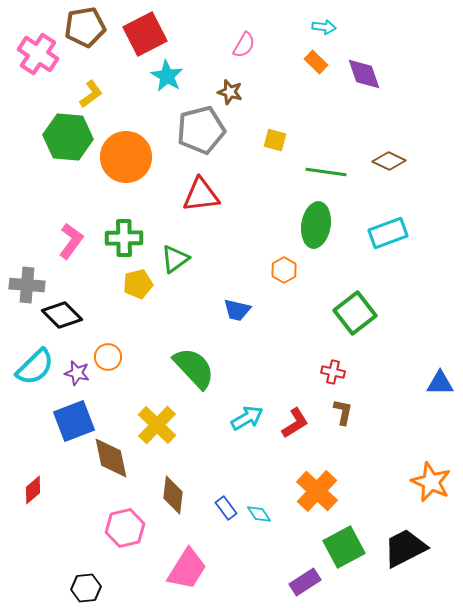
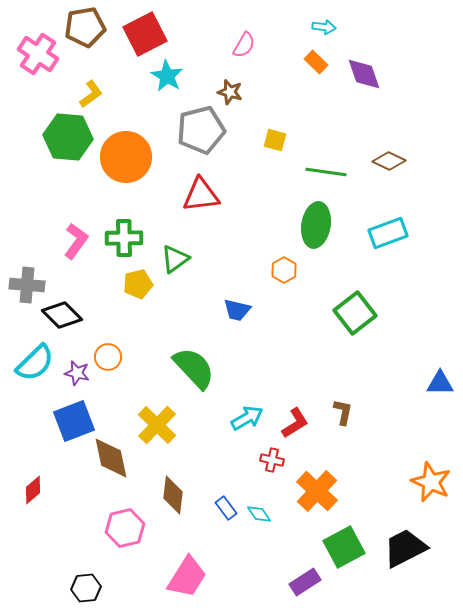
pink L-shape at (71, 241): moved 5 px right
cyan semicircle at (35, 367): moved 4 px up
red cross at (333, 372): moved 61 px left, 88 px down
pink trapezoid at (187, 569): moved 8 px down
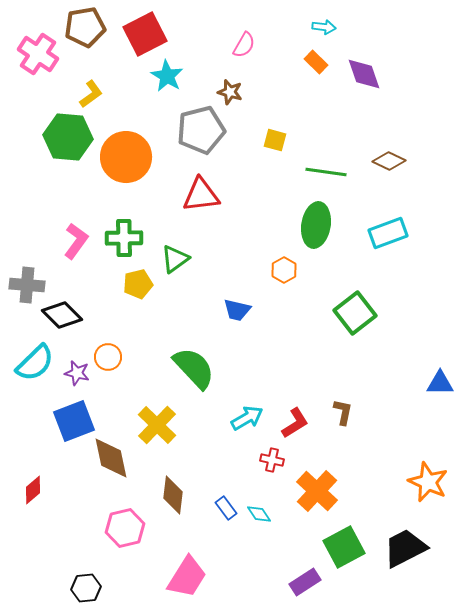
orange star at (431, 482): moved 3 px left
